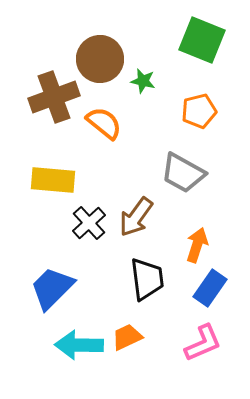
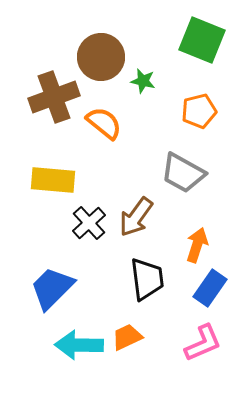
brown circle: moved 1 px right, 2 px up
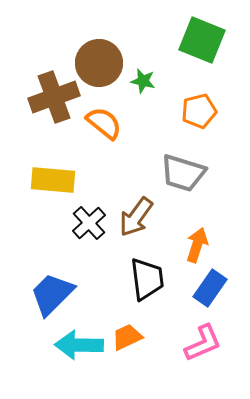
brown circle: moved 2 px left, 6 px down
gray trapezoid: rotated 12 degrees counterclockwise
blue trapezoid: moved 6 px down
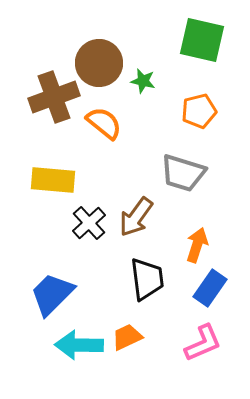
green square: rotated 9 degrees counterclockwise
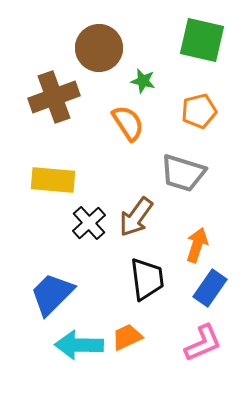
brown circle: moved 15 px up
orange semicircle: moved 24 px right; rotated 18 degrees clockwise
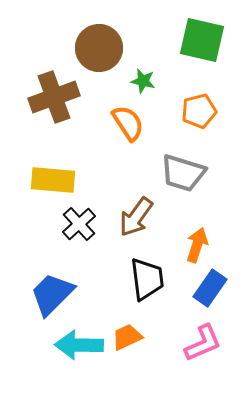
black cross: moved 10 px left, 1 px down
